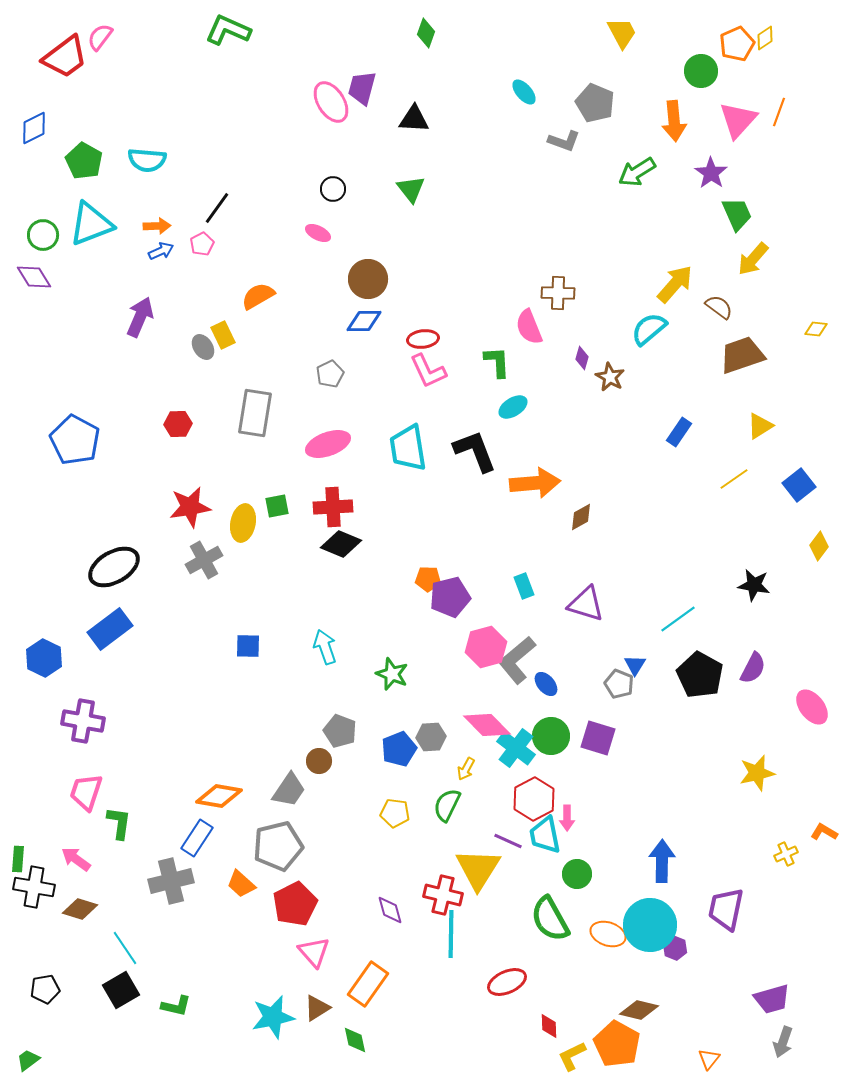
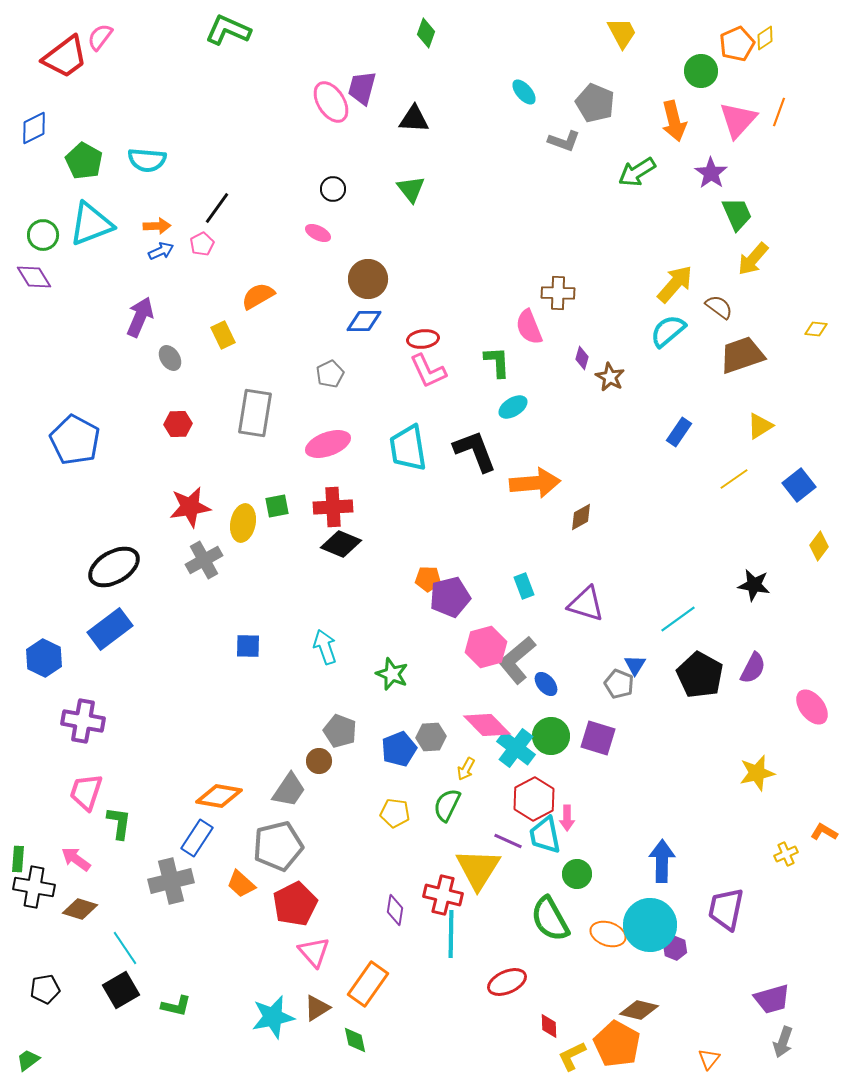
orange arrow at (674, 121): rotated 9 degrees counterclockwise
cyan semicircle at (649, 329): moved 19 px right, 2 px down
gray ellipse at (203, 347): moved 33 px left, 11 px down
purple diamond at (390, 910): moved 5 px right; rotated 24 degrees clockwise
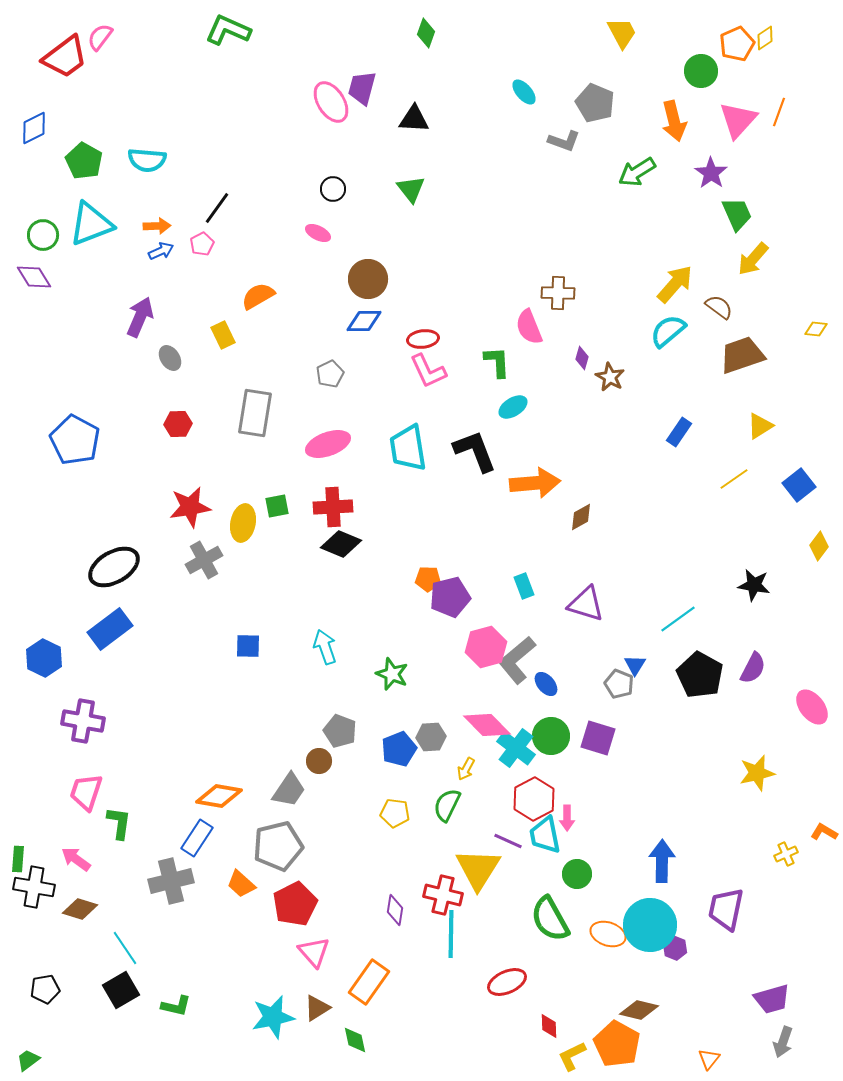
orange rectangle at (368, 984): moved 1 px right, 2 px up
